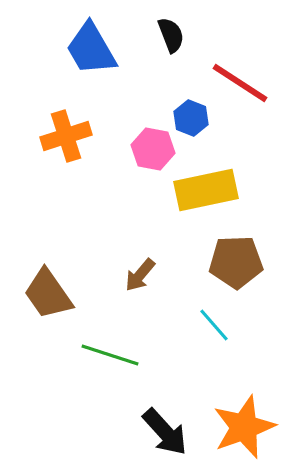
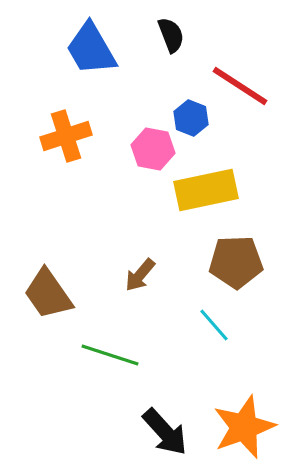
red line: moved 3 px down
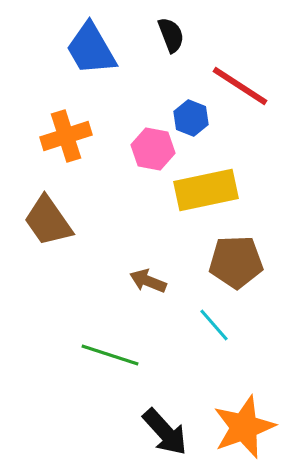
brown arrow: moved 8 px right, 6 px down; rotated 72 degrees clockwise
brown trapezoid: moved 73 px up
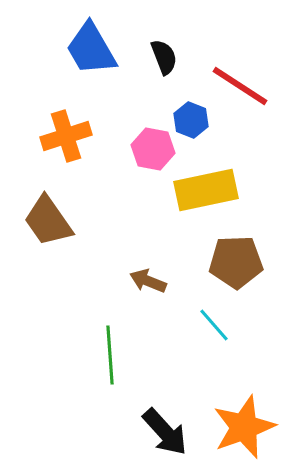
black semicircle: moved 7 px left, 22 px down
blue hexagon: moved 2 px down
green line: rotated 68 degrees clockwise
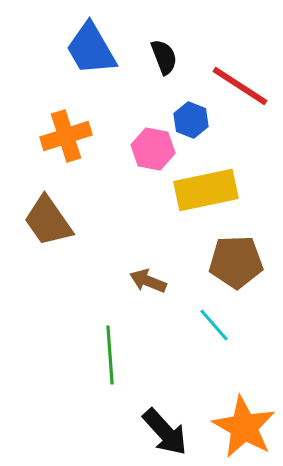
orange star: rotated 22 degrees counterclockwise
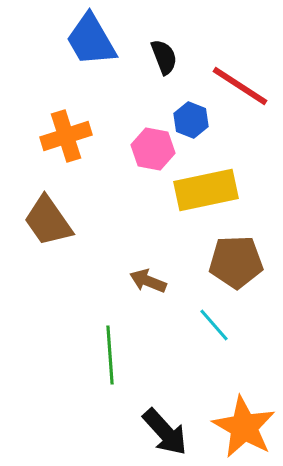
blue trapezoid: moved 9 px up
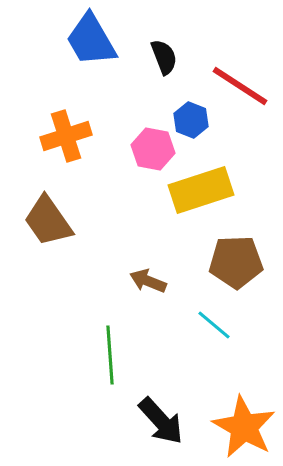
yellow rectangle: moved 5 px left; rotated 6 degrees counterclockwise
cyan line: rotated 9 degrees counterclockwise
black arrow: moved 4 px left, 11 px up
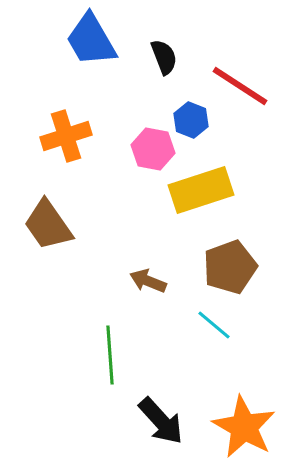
brown trapezoid: moved 4 px down
brown pentagon: moved 6 px left, 5 px down; rotated 18 degrees counterclockwise
